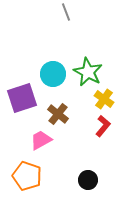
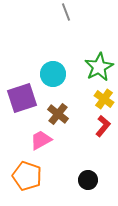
green star: moved 11 px right, 5 px up; rotated 16 degrees clockwise
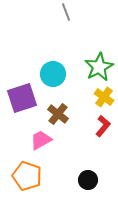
yellow cross: moved 2 px up
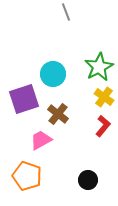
purple square: moved 2 px right, 1 px down
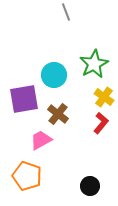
green star: moved 5 px left, 3 px up
cyan circle: moved 1 px right, 1 px down
purple square: rotated 8 degrees clockwise
red L-shape: moved 2 px left, 3 px up
black circle: moved 2 px right, 6 px down
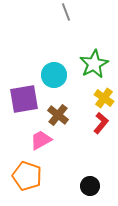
yellow cross: moved 1 px down
brown cross: moved 1 px down
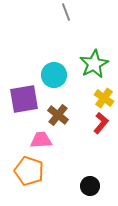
pink trapezoid: rotated 25 degrees clockwise
orange pentagon: moved 2 px right, 5 px up
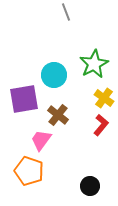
red L-shape: moved 2 px down
pink trapezoid: rotated 50 degrees counterclockwise
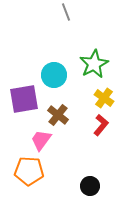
orange pentagon: rotated 16 degrees counterclockwise
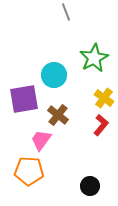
green star: moved 6 px up
